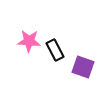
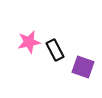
pink star: moved 1 px down; rotated 15 degrees counterclockwise
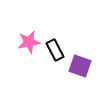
purple square: moved 3 px left, 1 px up
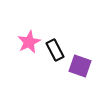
pink star: rotated 15 degrees counterclockwise
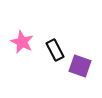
pink star: moved 7 px left; rotated 20 degrees counterclockwise
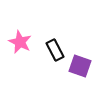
pink star: moved 2 px left
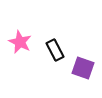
purple square: moved 3 px right, 2 px down
